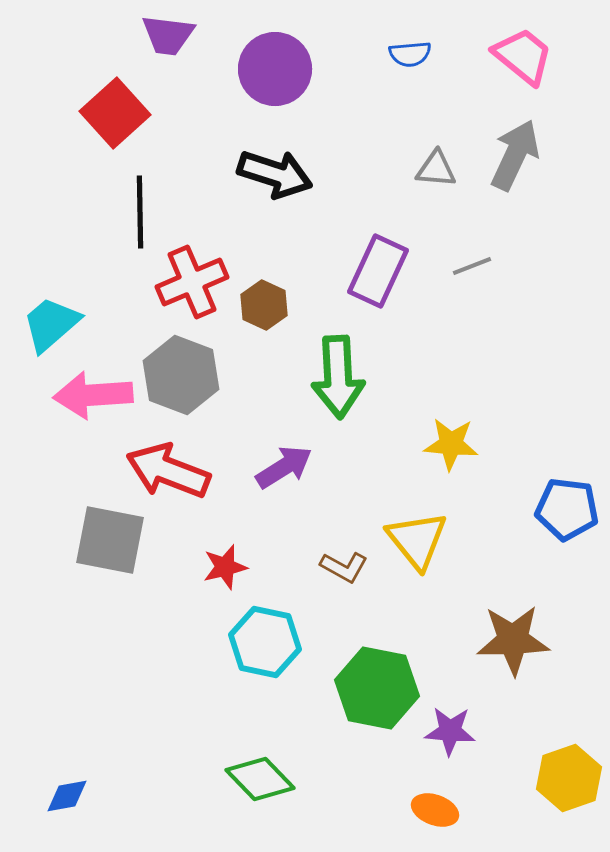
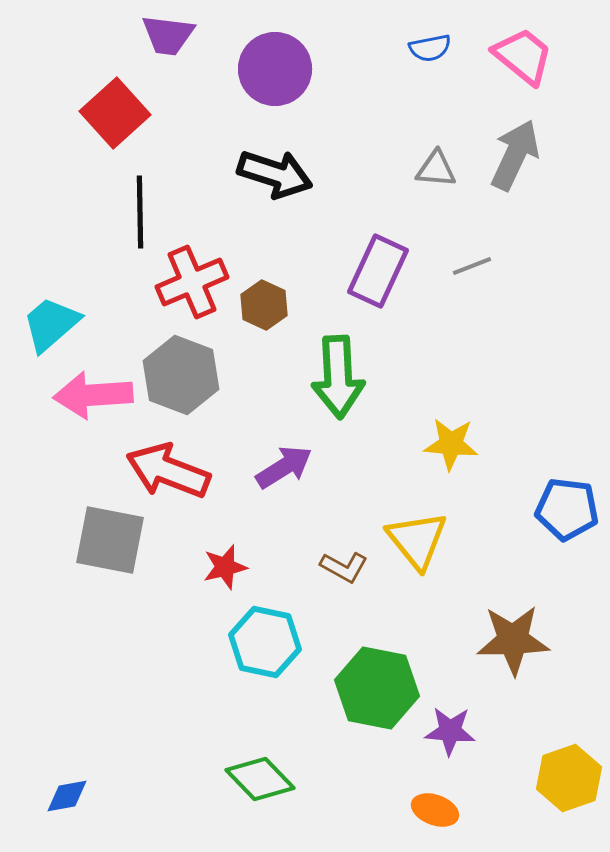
blue semicircle: moved 20 px right, 6 px up; rotated 6 degrees counterclockwise
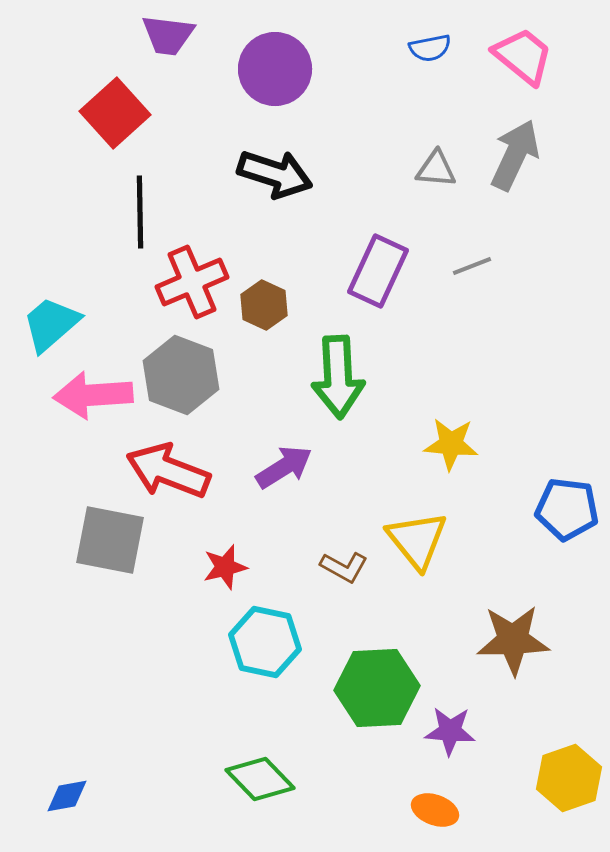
green hexagon: rotated 14 degrees counterclockwise
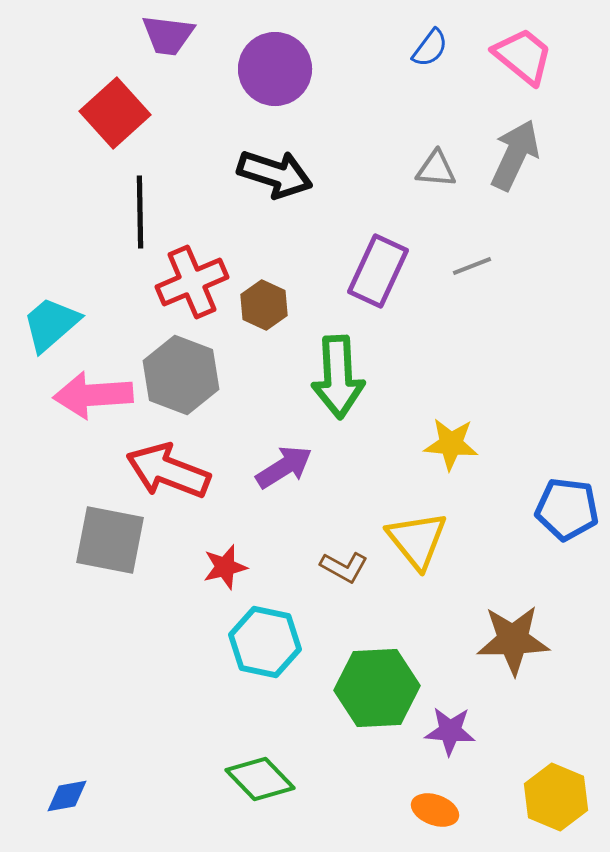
blue semicircle: rotated 42 degrees counterclockwise
yellow hexagon: moved 13 px left, 19 px down; rotated 18 degrees counterclockwise
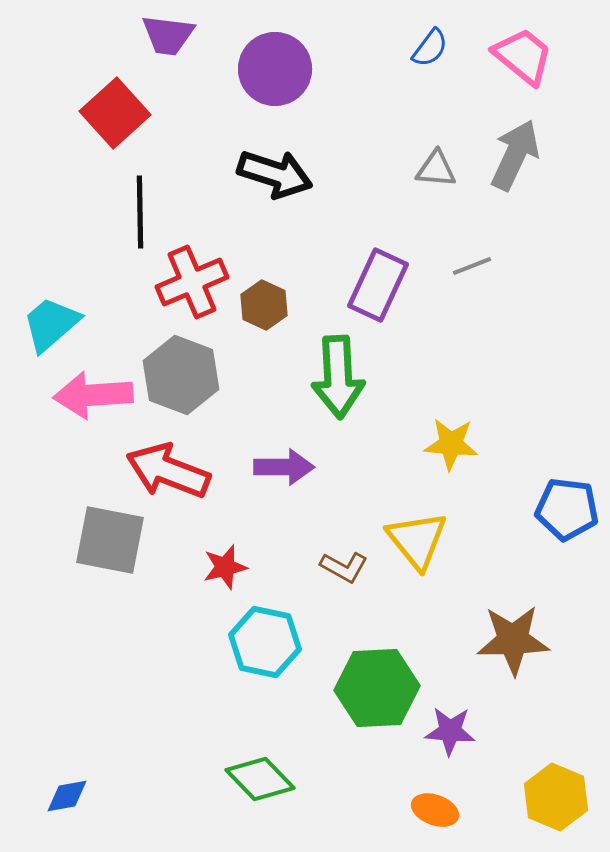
purple rectangle: moved 14 px down
purple arrow: rotated 32 degrees clockwise
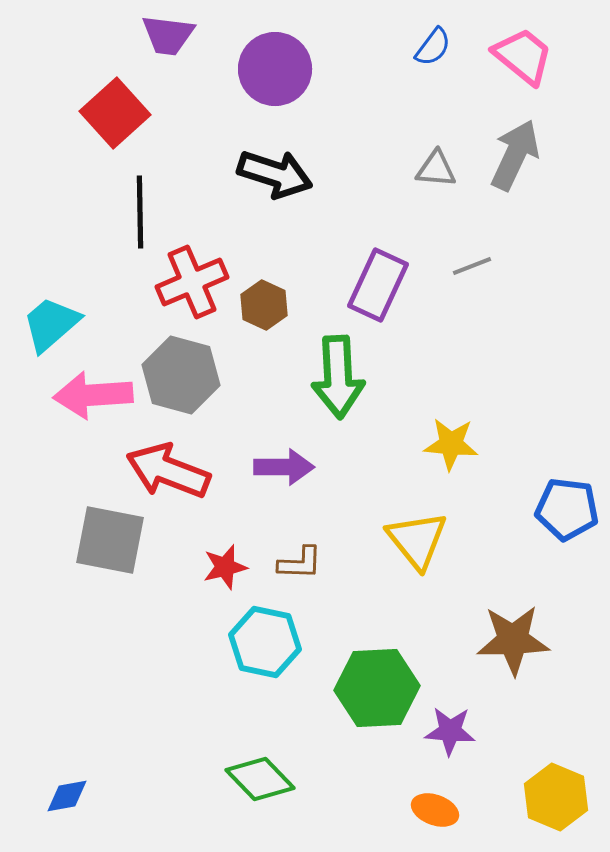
blue semicircle: moved 3 px right, 1 px up
gray hexagon: rotated 6 degrees counterclockwise
brown L-shape: moved 44 px left, 4 px up; rotated 27 degrees counterclockwise
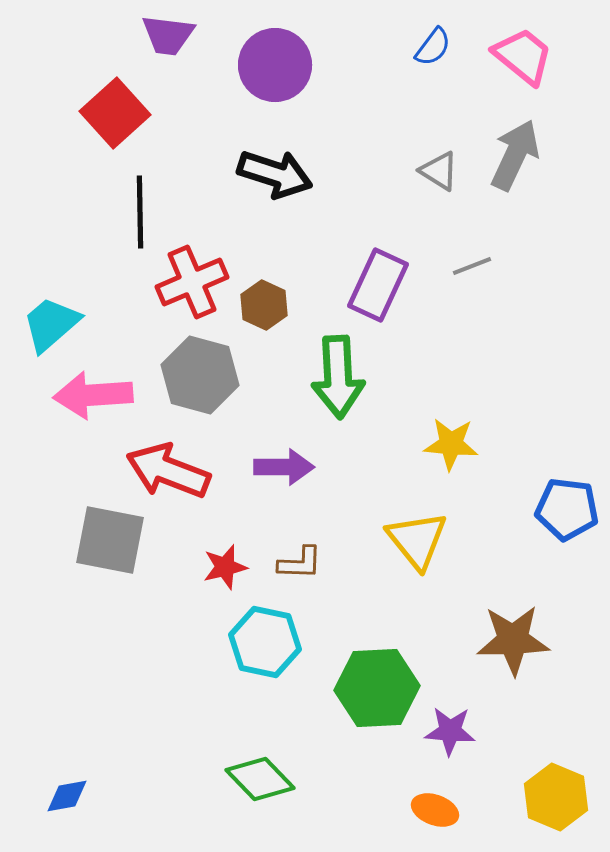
purple circle: moved 4 px up
gray triangle: moved 3 px right, 2 px down; rotated 27 degrees clockwise
gray hexagon: moved 19 px right
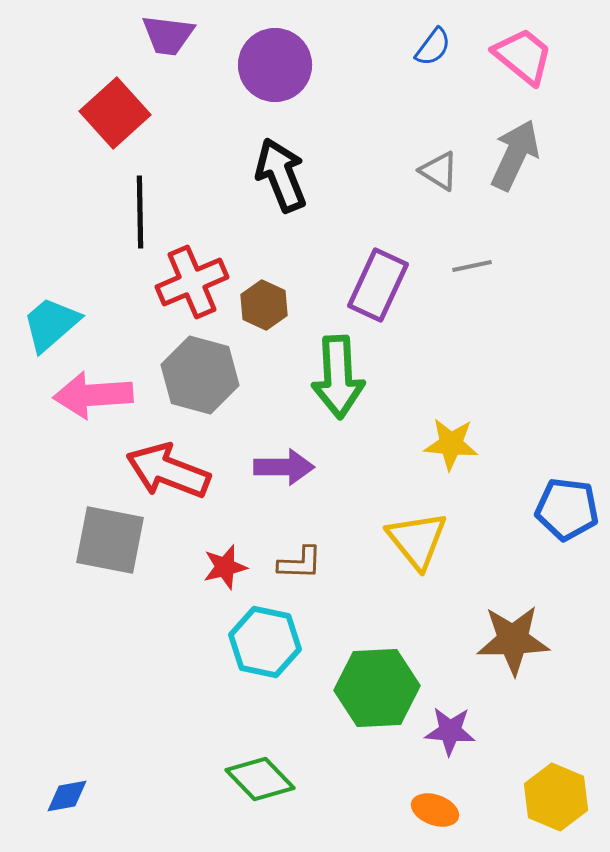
black arrow: moved 6 px right, 1 px down; rotated 130 degrees counterclockwise
gray line: rotated 9 degrees clockwise
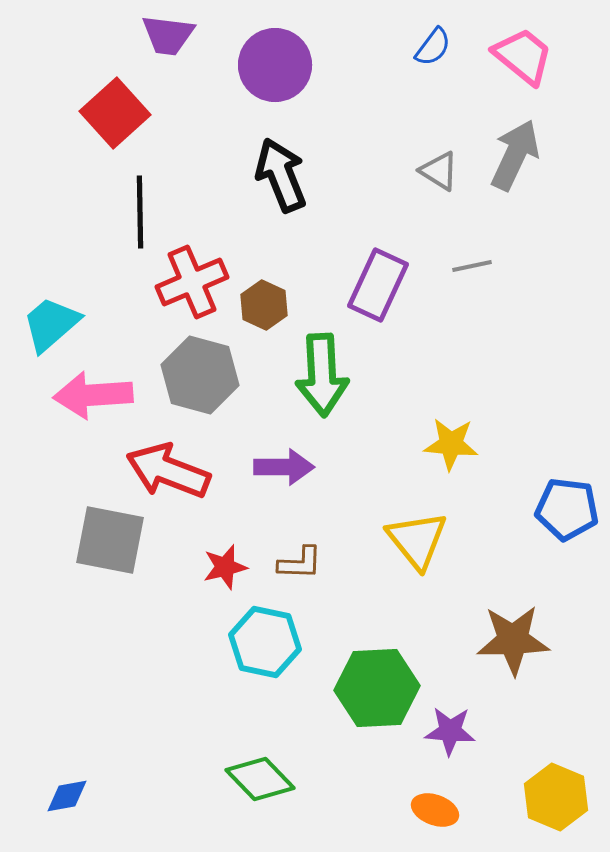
green arrow: moved 16 px left, 2 px up
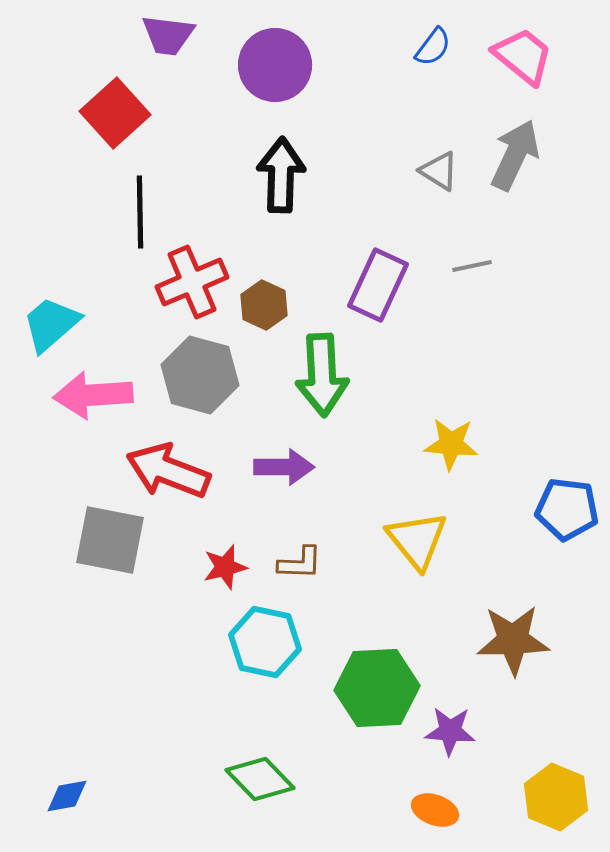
black arrow: rotated 24 degrees clockwise
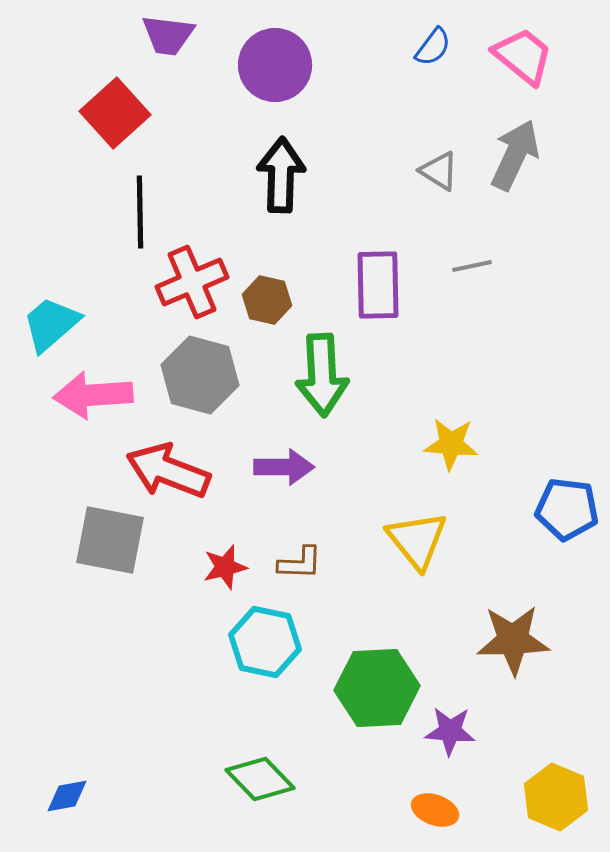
purple rectangle: rotated 26 degrees counterclockwise
brown hexagon: moved 3 px right, 5 px up; rotated 12 degrees counterclockwise
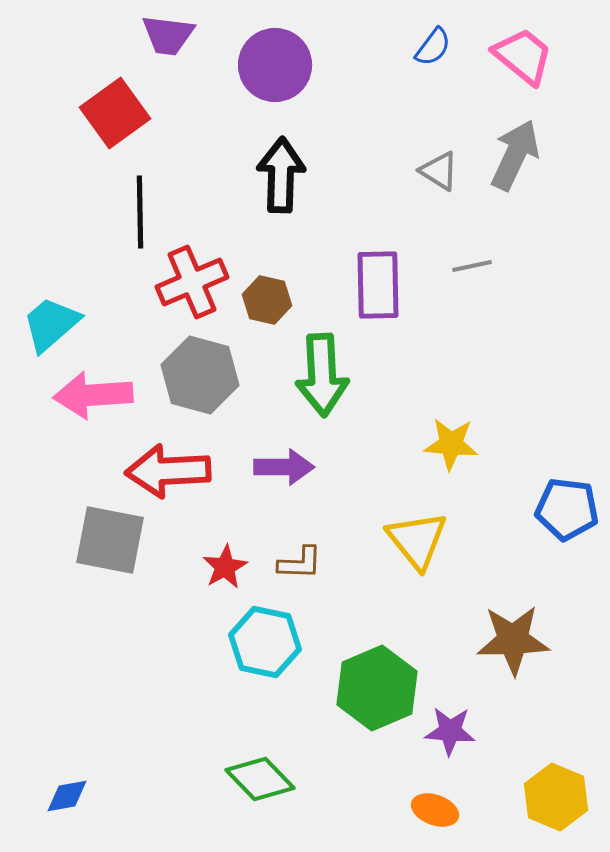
red square: rotated 6 degrees clockwise
red arrow: rotated 24 degrees counterclockwise
red star: rotated 15 degrees counterclockwise
green hexagon: rotated 20 degrees counterclockwise
